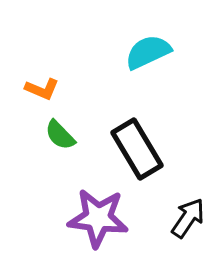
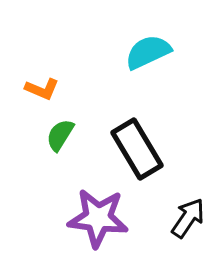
green semicircle: rotated 76 degrees clockwise
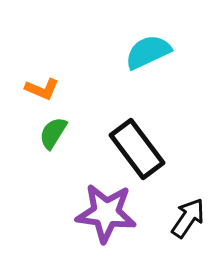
green semicircle: moved 7 px left, 2 px up
black rectangle: rotated 6 degrees counterclockwise
purple star: moved 8 px right, 5 px up
